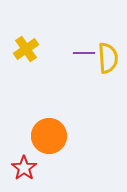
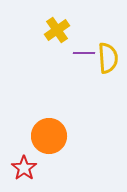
yellow cross: moved 31 px right, 19 px up
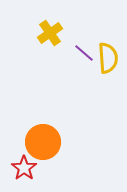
yellow cross: moved 7 px left, 3 px down
purple line: rotated 40 degrees clockwise
orange circle: moved 6 px left, 6 px down
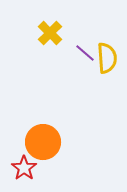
yellow cross: rotated 10 degrees counterclockwise
purple line: moved 1 px right
yellow semicircle: moved 1 px left
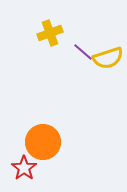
yellow cross: rotated 25 degrees clockwise
purple line: moved 2 px left, 1 px up
yellow semicircle: moved 1 px right; rotated 76 degrees clockwise
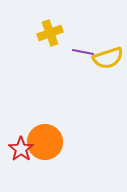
purple line: rotated 30 degrees counterclockwise
orange circle: moved 2 px right
red star: moved 3 px left, 19 px up
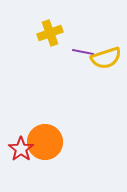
yellow semicircle: moved 2 px left
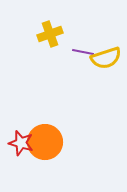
yellow cross: moved 1 px down
red star: moved 6 px up; rotated 20 degrees counterclockwise
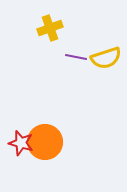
yellow cross: moved 6 px up
purple line: moved 7 px left, 5 px down
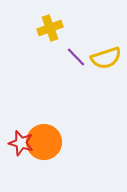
purple line: rotated 35 degrees clockwise
orange circle: moved 1 px left
